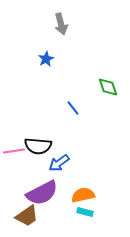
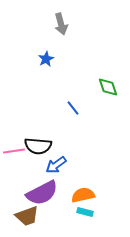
blue arrow: moved 3 px left, 2 px down
brown trapezoid: rotated 15 degrees clockwise
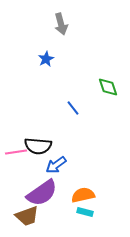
pink line: moved 2 px right, 1 px down
purple semicircle: rotated 8 degrees counterclockwise
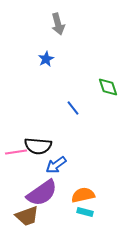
gray arrow: moved 3 px left
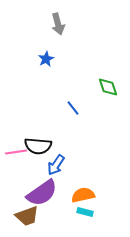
blue arrow: rotated 20 degrees counterclockwise
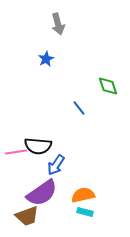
green diamond: moved 1 px up
blue line: moved 6 px right
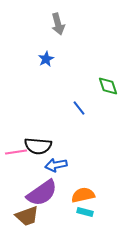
blue arrow: rotated 45 degrees clockwise
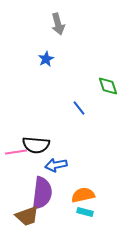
black semicircle: moved 2 px left, 1 px up
purple semicircle: rotated 48 degrees counterclockwise
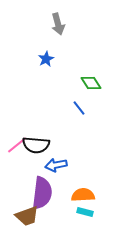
green diamond: moved 17 px left, 3 px up; rotated 15 degrees counterclockwise
pink line: moved 1 px right, 7 px up; rotated 30 degrees counterclockwise
orange semicircle: rotated 10 degrees clockwise
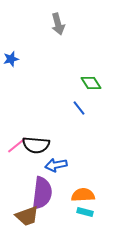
blue star: moved 35 px left; rotated 14 degrees clockwise
